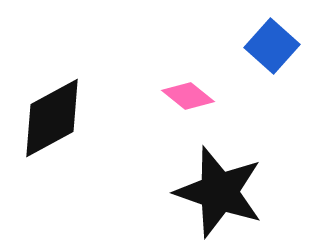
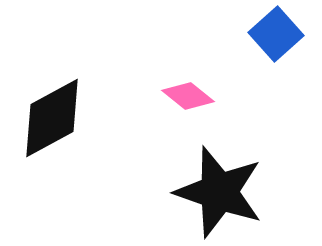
blue square: moved 4 px right, 12 px up; rotated 6 degrees clockwise
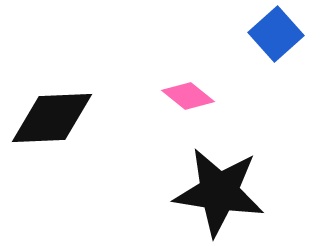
black diamond: rotated 26 degrees clockwise
black star: rotated 10 degrees counterclockwise
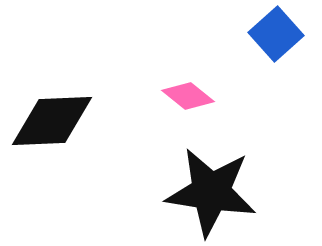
black diamond: moved 3 px down
black star: moved 8 px left
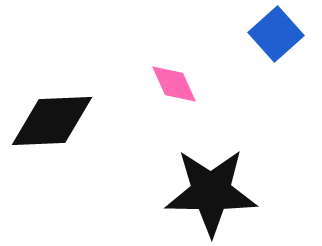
pink diamond: moved 14 px left, 12 px up; rotated 27 degrees clockwise
black star: rotated 8 degrees counterclockwise
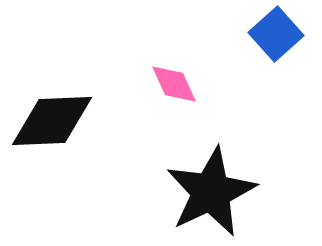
black star: rotated 26 degrees counterclockwise
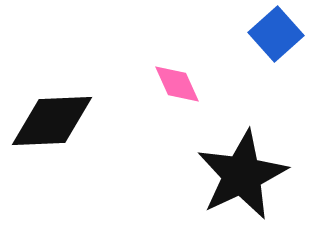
pink diamond: moved 3 px right
black star: moved 31 px right, 17 px up
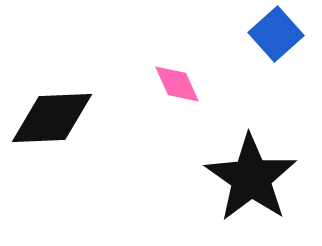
black diamond: moved 3 px up
black star: moved 9 px right, 3 px down; rotated 12 degrees counterclockwise
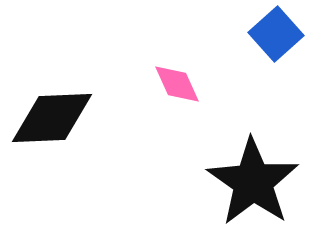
black star: moved 2 px right, 4 px down
